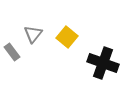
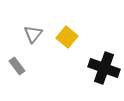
gray rectangle: moved 5 px right, 14 px down
black cross: moved 1 px right, 5 px down
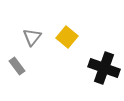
gray triangle: moved 1 px left, 3 px down
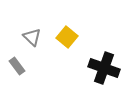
gray triangle: rotated 24 degrees counterclockwise
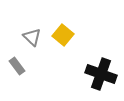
yellow square: moved 4 px left, 2 px up
black cross: moved 3 px left, 6 px down
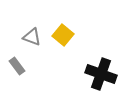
gray triangle: rotated 24 degrees counterclockwise
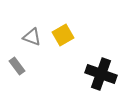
yellow square: rotated 20 degrees clockwise
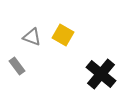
yellow square: rotated 30 degrees counterclockwise
black cross: rotated 20 degrees clockwise
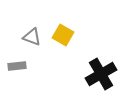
gray rectangle: rotated 60 degrees counterclockwise
black cross: rotated 20 degrees clockwise
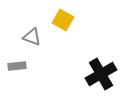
yellow square: moved 15 px up
